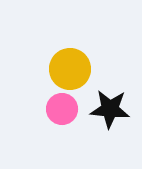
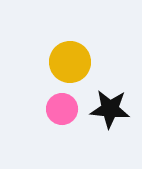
yellow circle: moved 7 px up
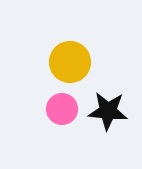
black star: moved 2 px left, 2 px down
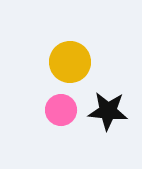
pink circle: moved 1 px left, 1 px down
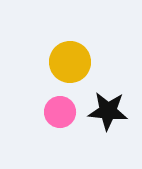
pink circle: moved 1 px left, 2 px down
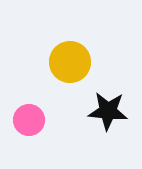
pink circle: moved 31 px left, 8 px down
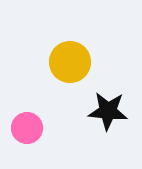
pink circle: moved 2 px left, 8 px down
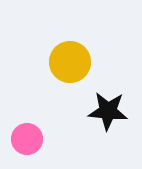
pink circle: moved 11 px down
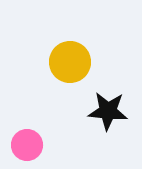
pink circle: moved 6 px down
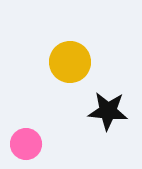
pink circle: moved 1 px left, 1 px up
